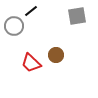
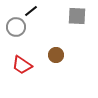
gray square: rotated 12 degrees clockwise
gray circle: moved 2 px right, 1 px down
red trapezoid: moved 9 px left, 2 px down; rotated 10 degrees counterclockwise
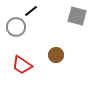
gray square: rotated 12 degrees clockwise
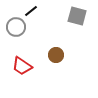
red trapezoid: moved 1 px down
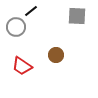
gray square: rotated 12 degrees counterclockwise
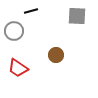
black line: rotated 24 degrees clockwise
gray circle: moved 2 px left, 4 px down
red trapezoid: moved 4 px left, 2 px down
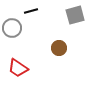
gray square: moved 2 px left, 1 px up; rotated 18 degrees counterclockwise
gray circle: moved 2 px left, 3 px up
brown circle: moved 3 px right, 7 px up
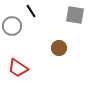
black line: rotated 72 degrees clockwise
gray square: rotated 24 degrees clockwise
gray circle: moved 2 px up
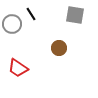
black line: moved 3 px down
gray circle: moved 2 px up
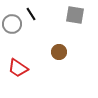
brown circle: moved 4 px down
